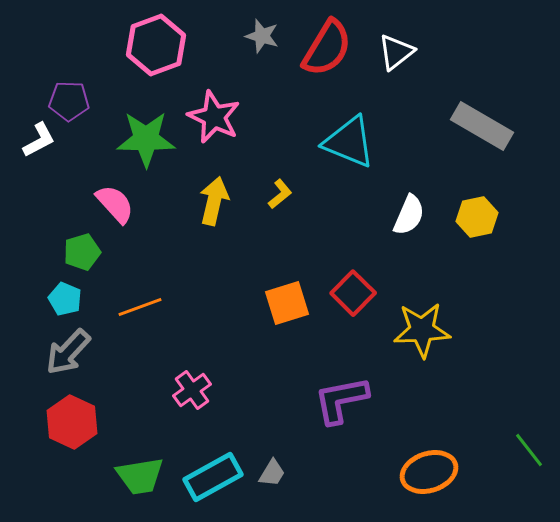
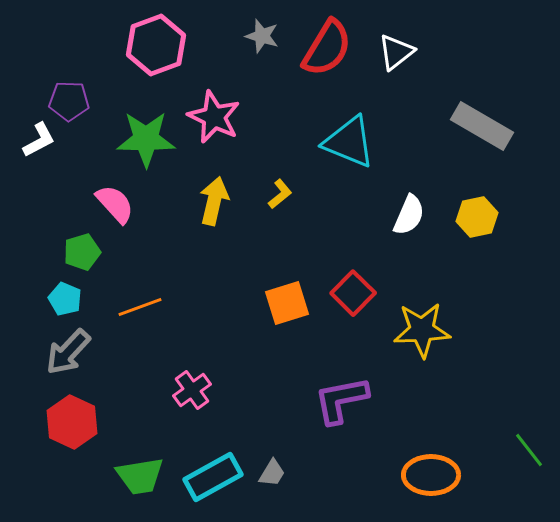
orange ellipse: moved 2 px right, 3 px down; rotated 18 degrees clockwise
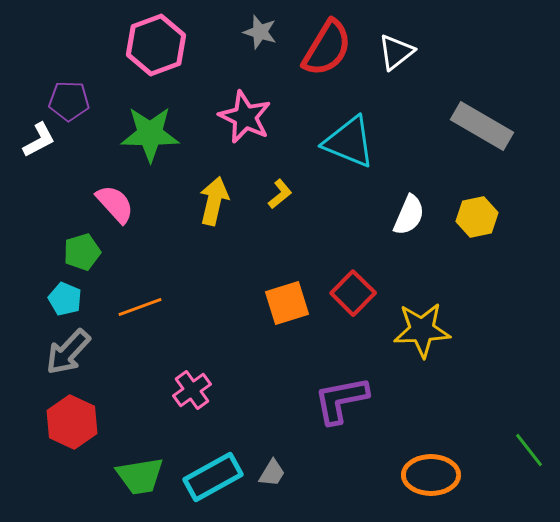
gray star: moved 2 px left, 4 px up
pink star: moved 31 px right
green star: moved 4 px right, 5 px up
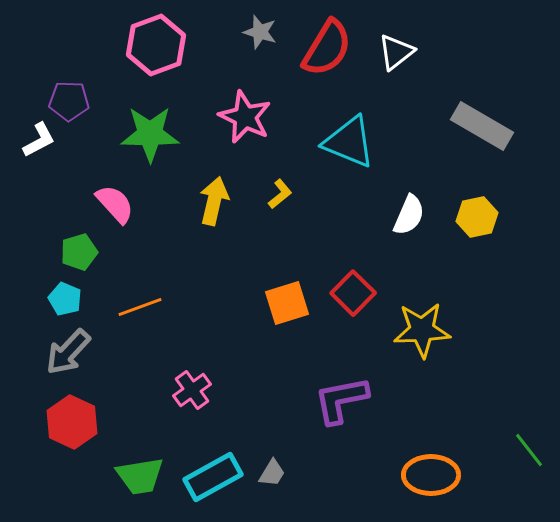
green pentagon: moved 3 px left
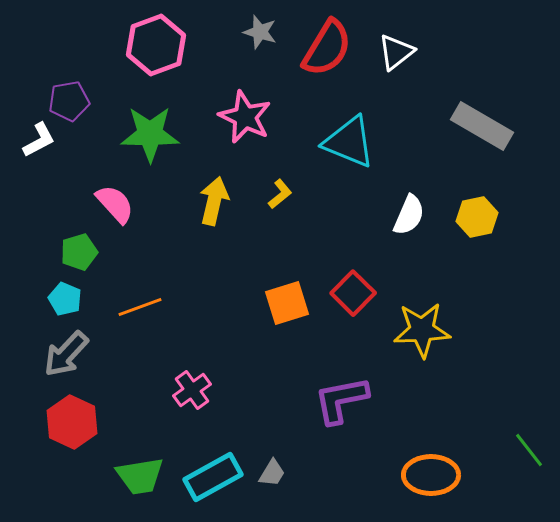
purple pentagon: rotated 12 degrees counterclockwise
gray arrow: moved 2 px left, 2 px down
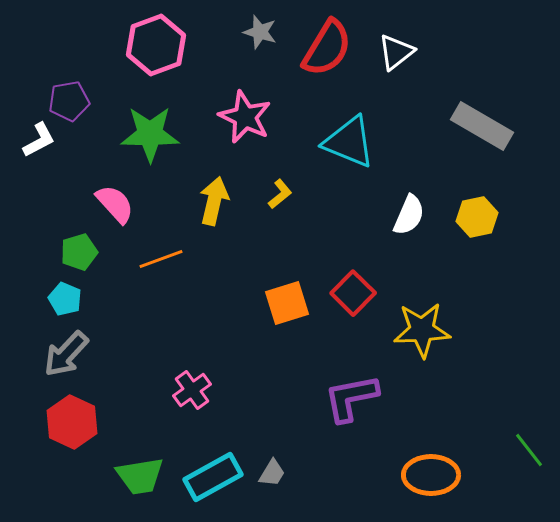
orange line: moved 21 px right, 48 px up
purple L-shape: moved 10 px right, 2 px up
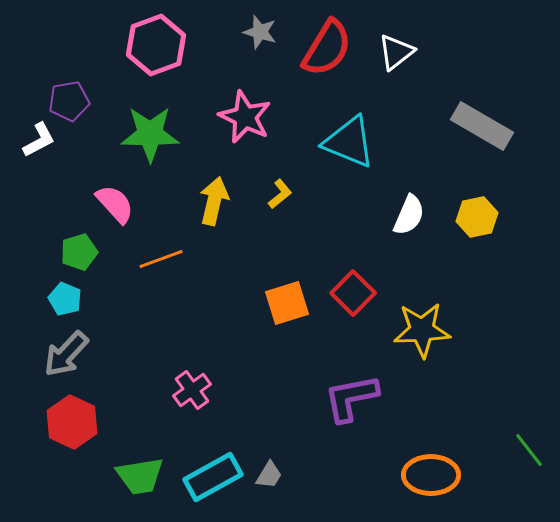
gray trapezoid: moved 3 px left, 2 px down
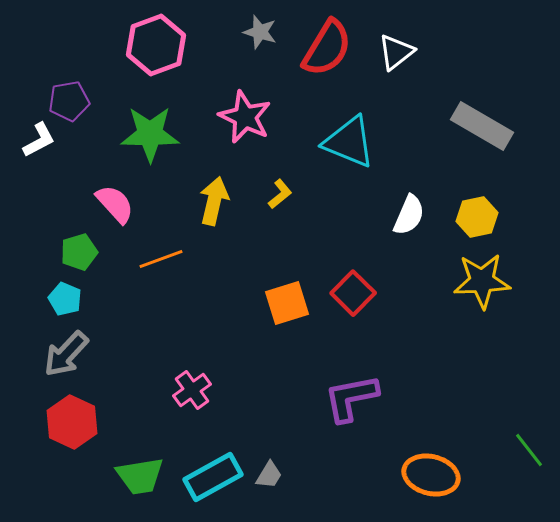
yellow star: moved 60 px right, 49 px up
orange ellipse: rotated 14 degrees clockwise
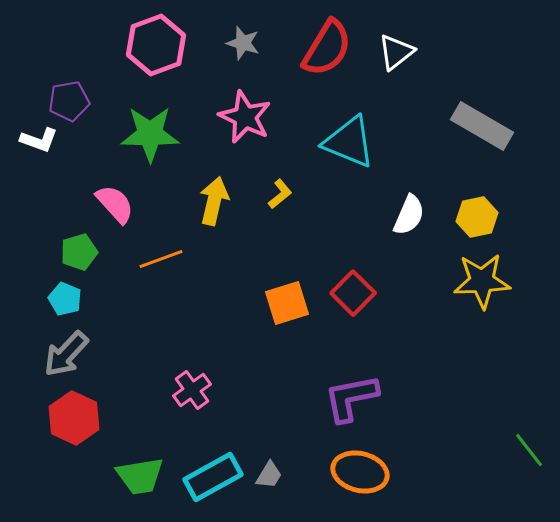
gray star: moved 17 px left, 11 px down
white L-shape: rotated 48 degrees clockwise
red hexagon: moved 2 px right, 4 px up
orange ellipse: moved 71 px left, 3 px up
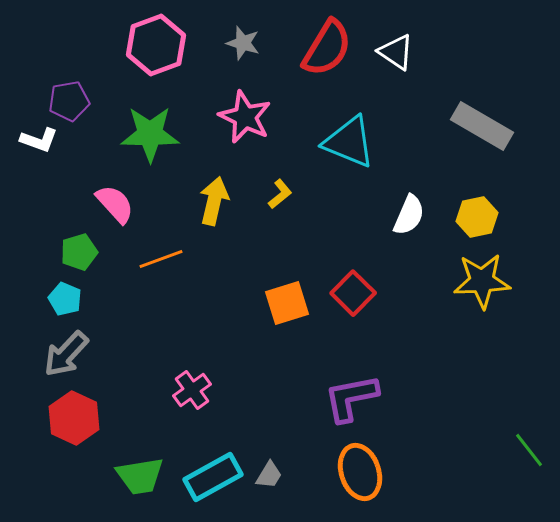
white triangle: rotated 48 degrees counterclockwise
orange ellipse: rotated 58 degrees clockwise
